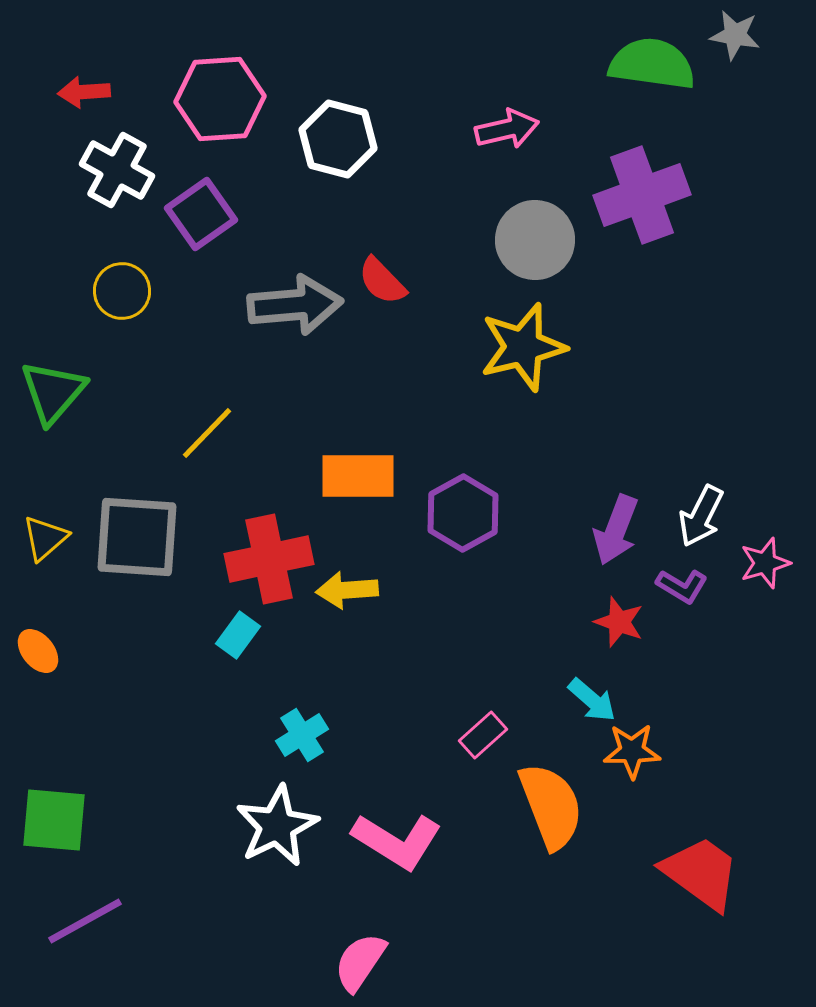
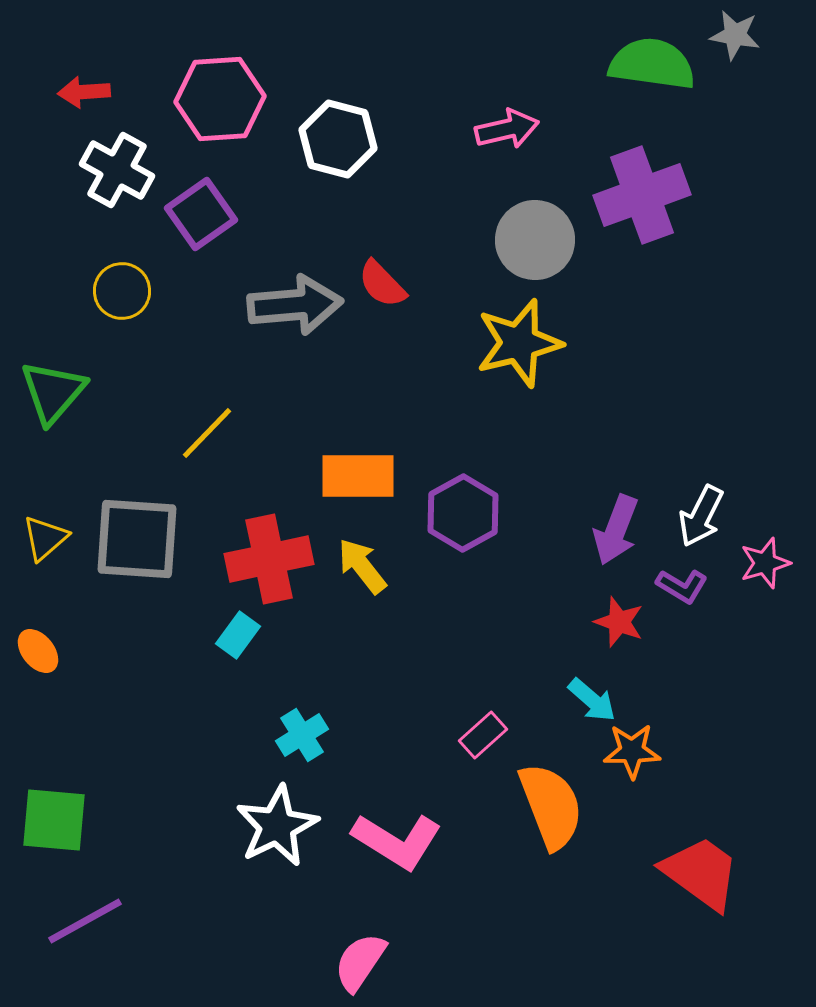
red semicircle: moved 3 px down
yellow star: moved 4 px left, 4 px up
gray square: moved 2 px down
yellow arrow: moved 15 px right, 24 px up; rotated 56 degrees clockwise
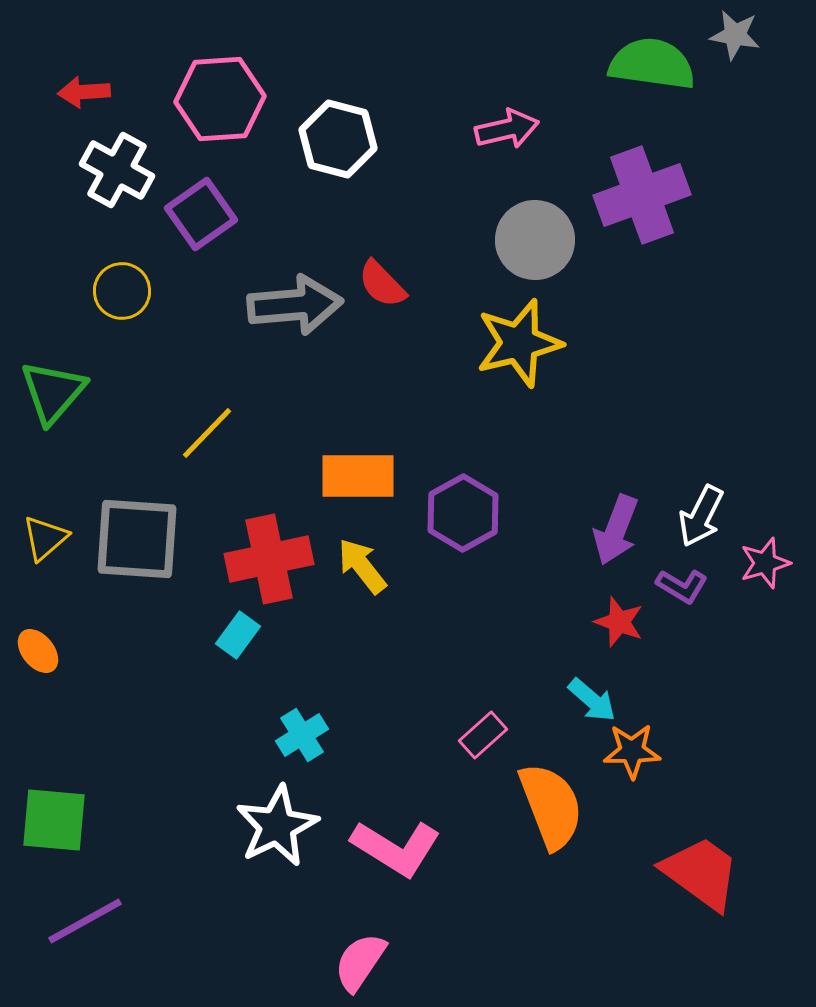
pink L-shape: moved 1 px left, 7 px down
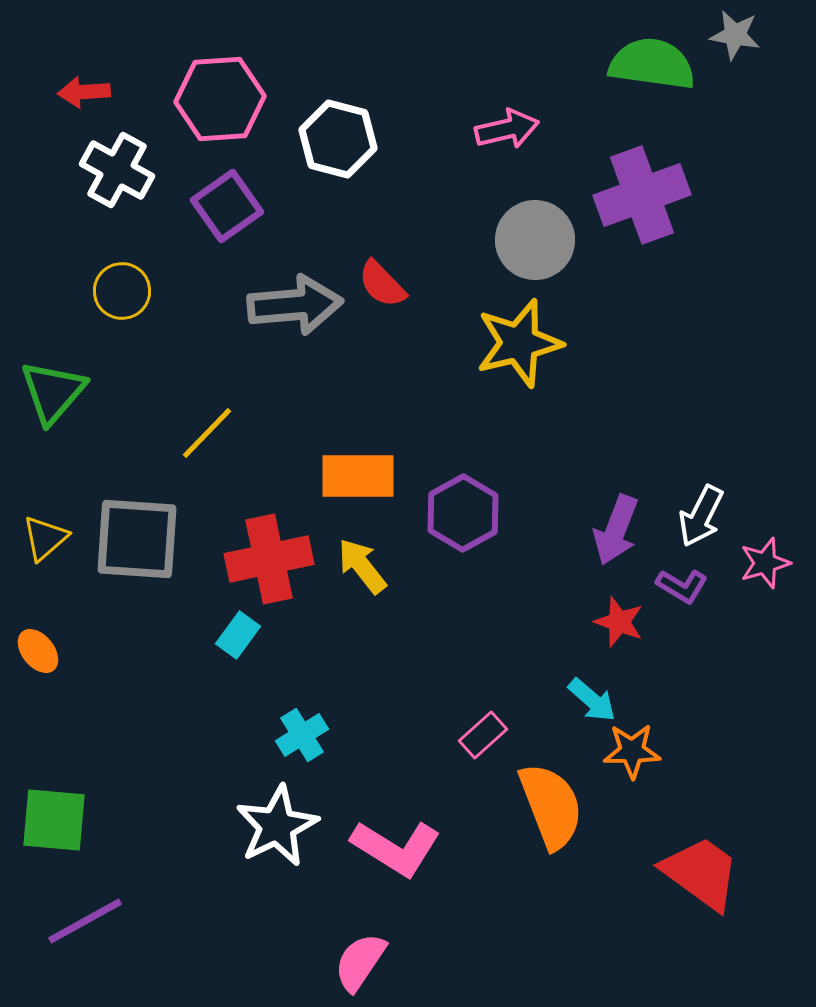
purple square: moved 26 px right, 8 px up
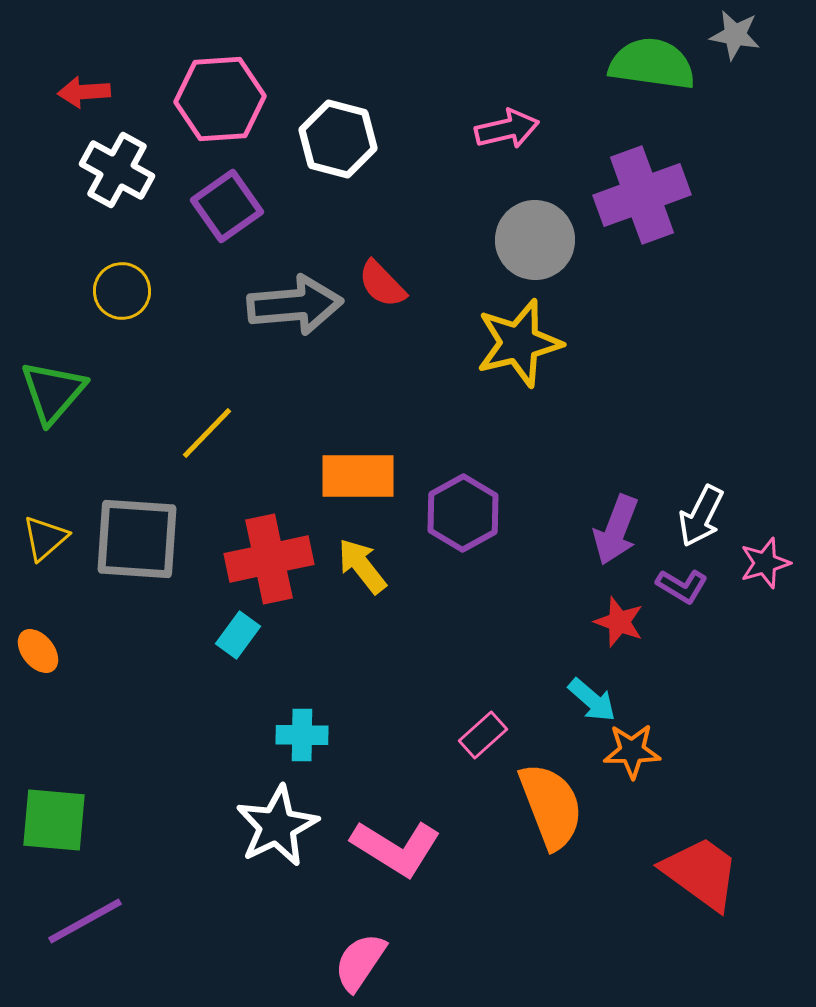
cyan cross: rotated 33 degrees clockwise
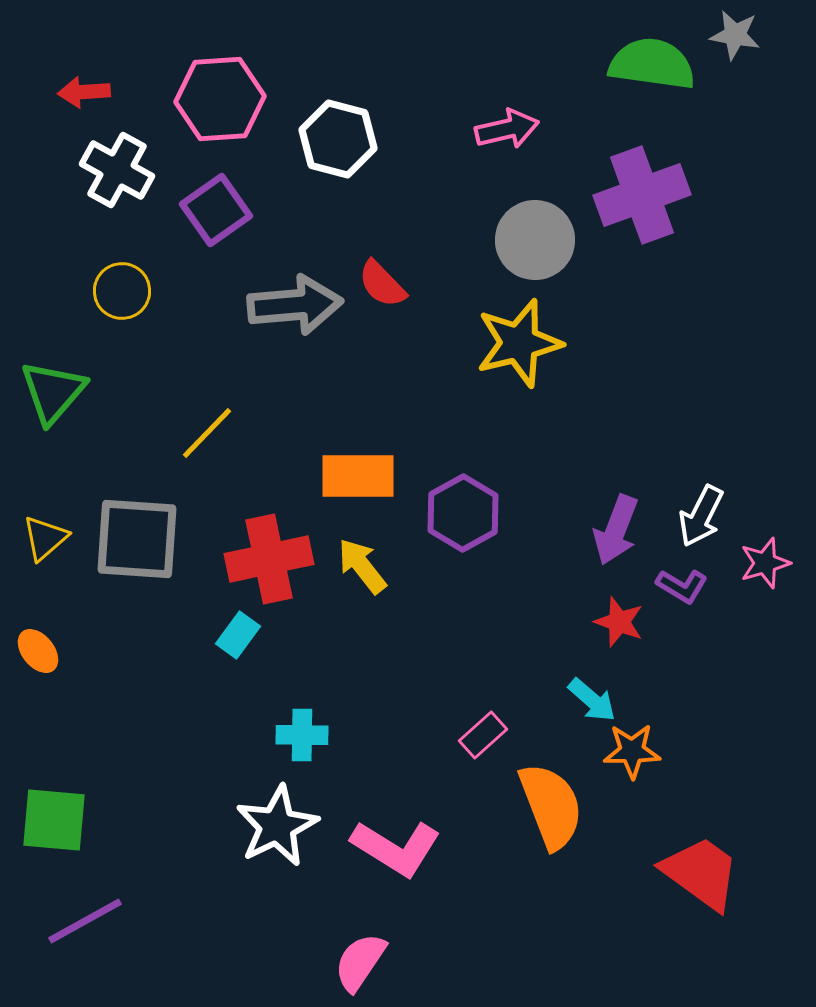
purple square: moved 11 px left, 4 px down
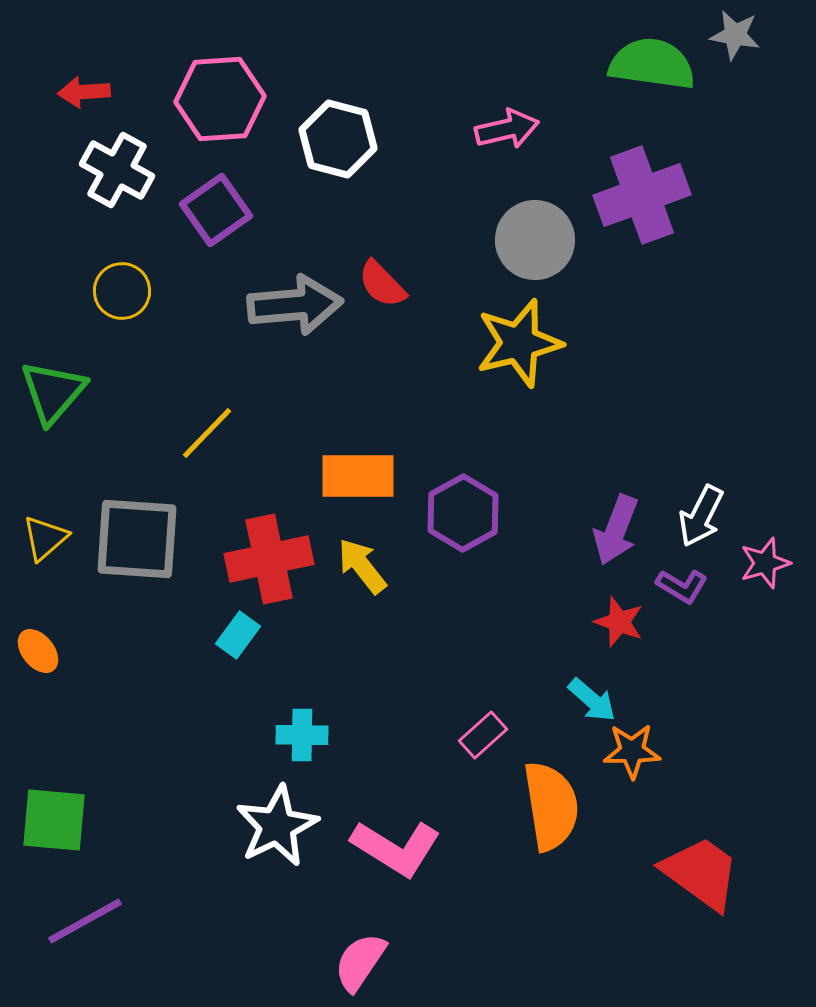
orange semicircle: rotated 12 degrees clockwise
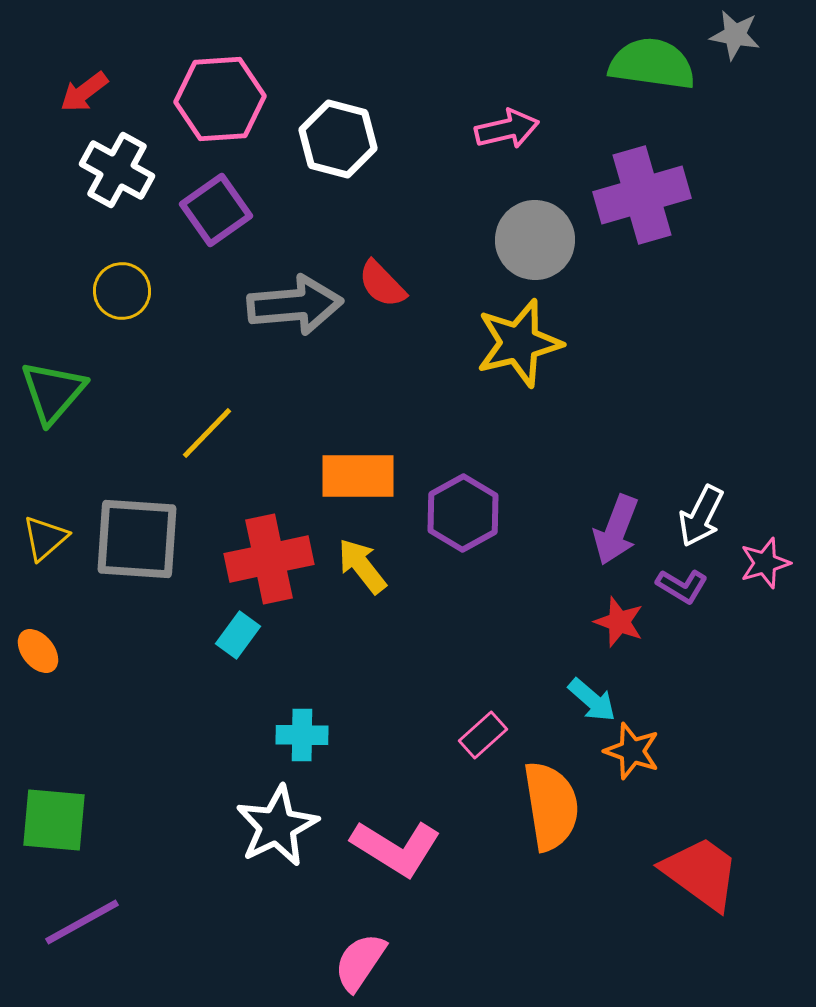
red arrow: rotated 33 degrees counterclockwise
purple cross: rotated 4 degrees clockwise
orange star: rotated 20 degrees clockwise
purple line: moved 3 px left, 1 px down
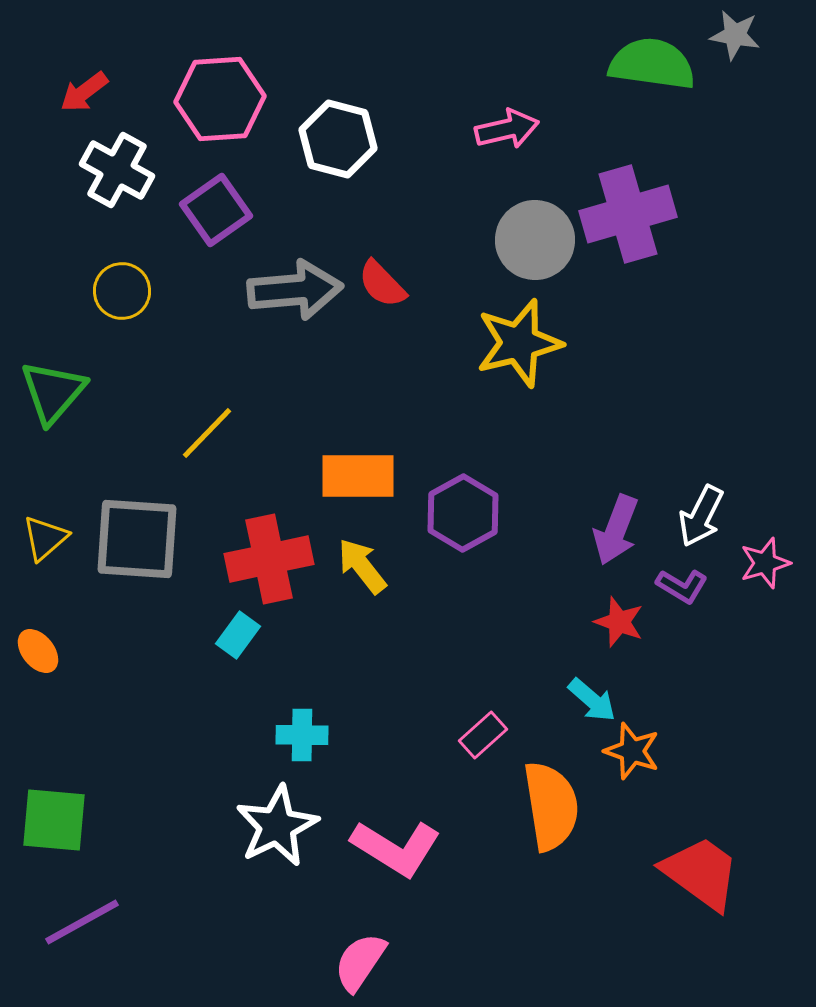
purple cross: moved 14 px left, 19 px down
gray arrow: moved 15 px up
